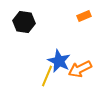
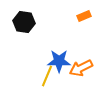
blue star: rotated 25 degrees counterclockwise
orange arrow: moved 1 px right, 1 px up
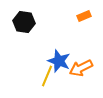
blue star: rotated 20 degrees clockwise
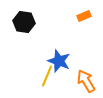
orange arrow: moved 5 px right, 13 px down; rotated 85 degrees clockwise
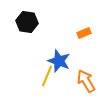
orange rectangle: moved 17 px down
black hexagon: moved 3 px right
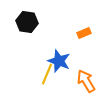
yellow line: moved 2 px up
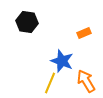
blue star: moved 3 px right
yellow line: moved 3 px right, 9 px down
